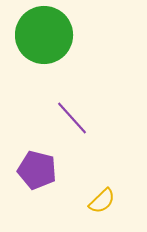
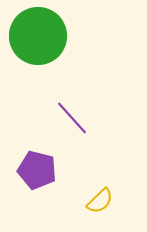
green circle: moved 6 px left, 1 px down
yellow semicircle: moved 2 px left
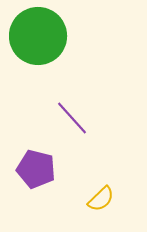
purple pentagon: moved 1 px left, 1 px up
yellow semicircle: moved 1 px right, 2 px up
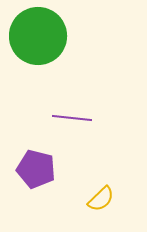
purple line: rotated 42 degrees counterclockwise
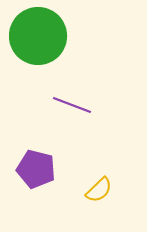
purple line: moved 13 px up; rotated 15 degrees clockwise
yellow semicircle: moved 2 px left, 9 px up
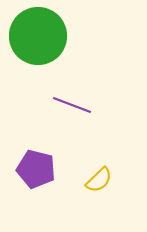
yellow semicircle: moved 10 px up
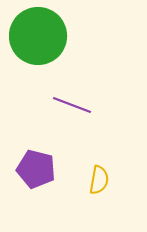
yellow semicircle: rotated 36 degrees counterclockwise
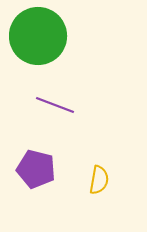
purple line: moved 17 px left
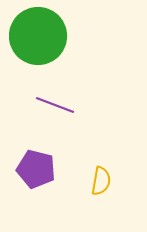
yellow semicircle: moved 2 px right, 1 px down
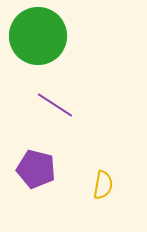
purple line: rotated 12 degrees clockwise
yellow semicircle: moved 2 px right, 4 px down
